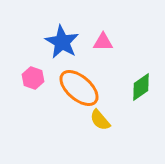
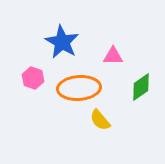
pink triangle: moved 10 px right, 14 px down
orange ellipse: rotated 45 degrees counterclockwise
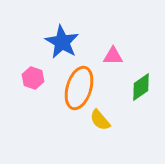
orange ellipse: rotated 69 degrees counterclockwise
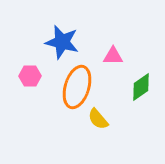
blue star: rotated 16 degrees counterclockwise
pink hexagon: moved 3 px left, 2 px up; rotated 20 degrees counterclockwise
orange ellipse: moved 2 px left, 1 px up
yellow semicircle: moved 2 px left, 1 px up
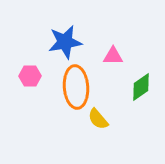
blue star: moved 3 px right; rotated 24 degrees counterclockwise
orange ellipse: moved 1 px left; rotated 21 degrees counterclockwise
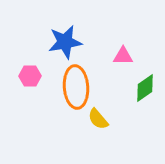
pink triangle: moved 10 px right
green diamond: moved 4 px right, 1 px down
